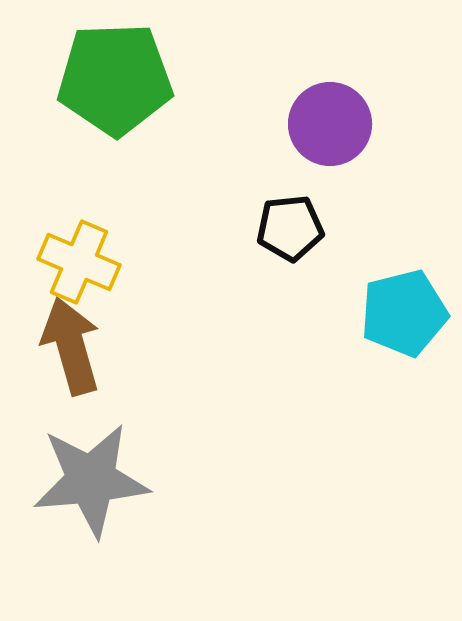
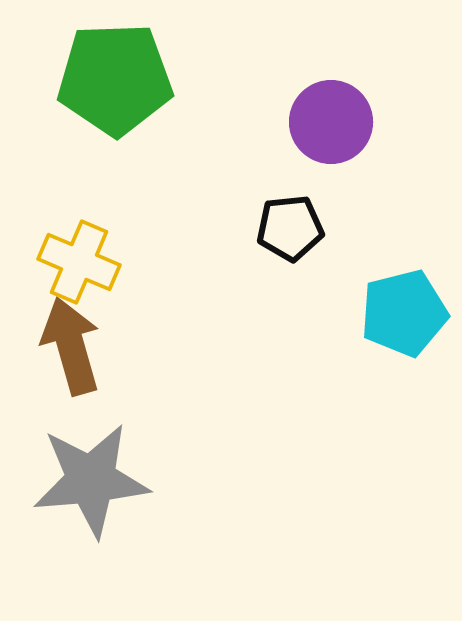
purple circle: moved 1 px right, 2 px up
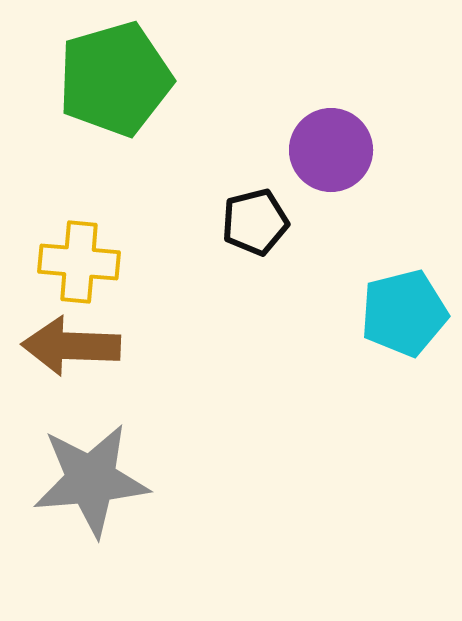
green pentagon: rotated 14 degrees counterclockwise
purple circle: moved 28 px down
black pentagon: moved 35 px left, 6 px up; rotated 8 degrees counterclockwise
yellow cross: rotated 18 degrees counterclockwise
brown arrow: rotated 72 degrees counterclockwise
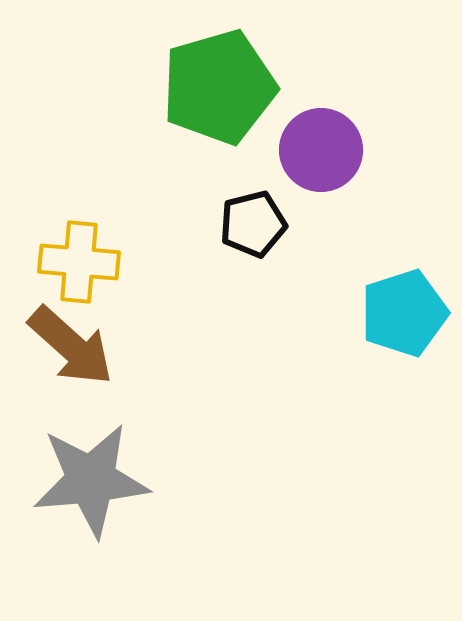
green pentagon: moved 104 px right, 8 px down
purple circle: moved 10 px left
black pentagon: moved 2 px left, 2 px down
cyan pentagon: rotated 4 degrees counterclockwise
brown arrow: rotated 140 degrees counterclockwise
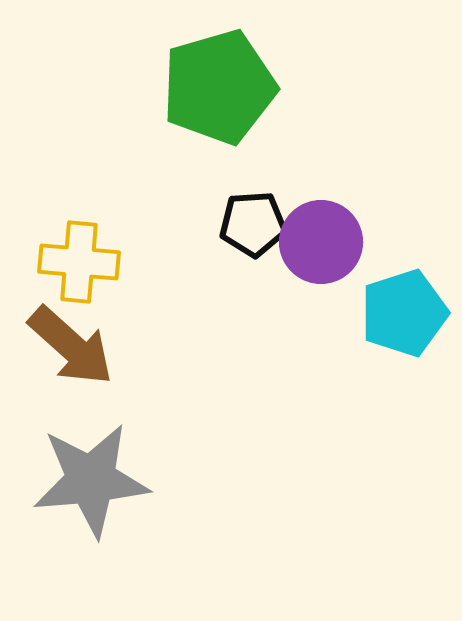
purple circle: moved 92 px down
black pentagon: rotated 10 degrees clockwise
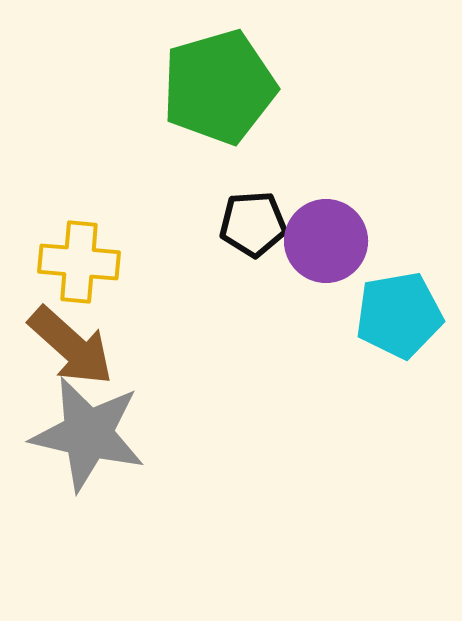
purple circle: moved 5 px right, 1 px up
cyan pentagon: moved 5 px left, 2 px down; rotated 8 degrees clockwise
gray star: moved 3 px left, 46 px up; rotated 18 degrees clockwise
